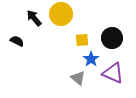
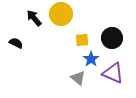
black semicircle: moved 1 px left, 2 px down
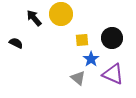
purple triangle: moved 1 px down
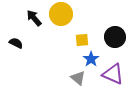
black circle: moved 3 px right, 1 px up
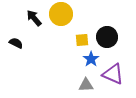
black circle: moved 8 px left
gray triangle: moved 8 px right, 7 px down; rotated 42 degrees counterclockwise
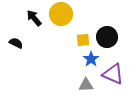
yellow square: moved 1 px right
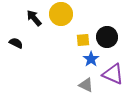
gray triangle: rotated 28 degrees clockwise
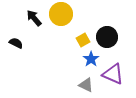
yellow square: rotated 24 degrees counterclockwise
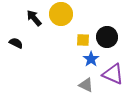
yellow square: rotated 32 degrees clockwise
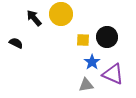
blue star: moved 1 px right, 3 px down
gray triangle: rotated 35 degrees counterclockwise
